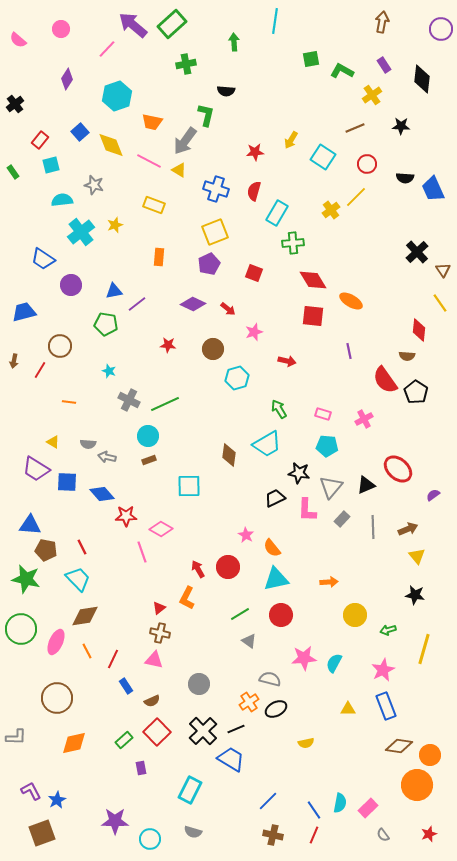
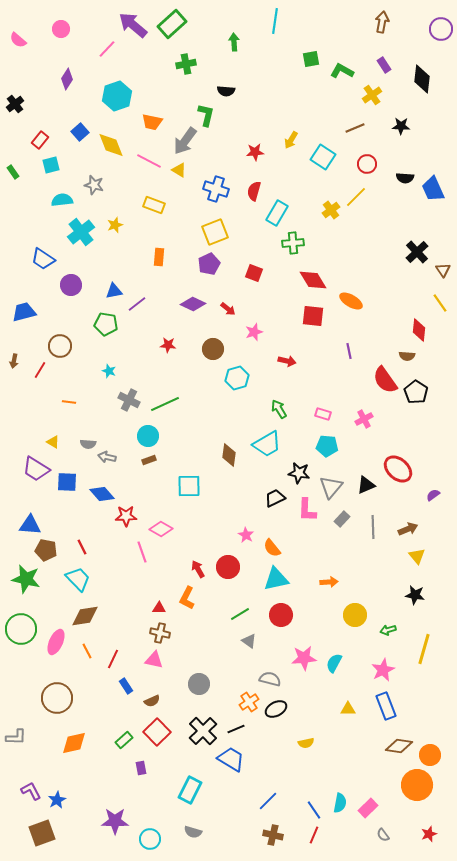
red triangle at (159, 608): rotated 40 degrees clockwise
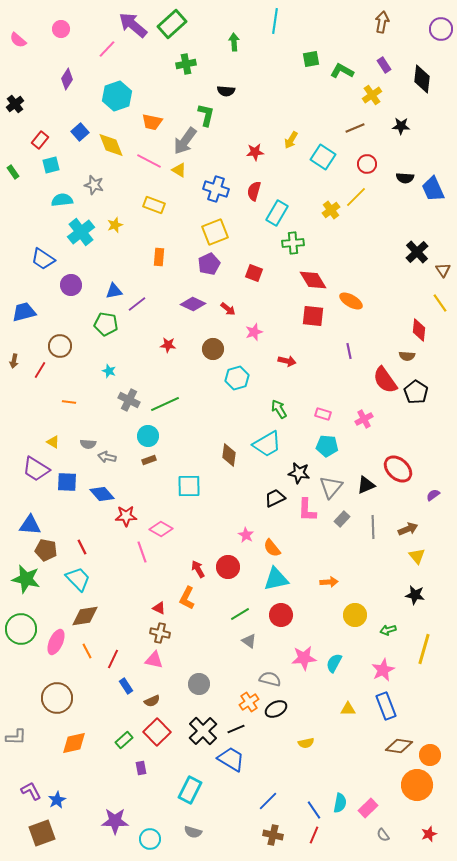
red triangle at (159, 608): rotated 24 degrees clockwise
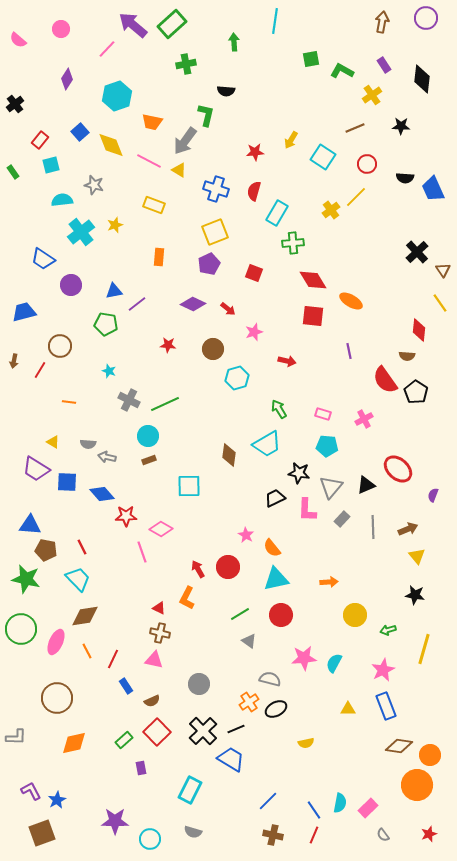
purple circle at (441, 29): moved 15 px left, 11 px up
purple semicircle at (433, 495): rotated 32 degrees counterclockwise
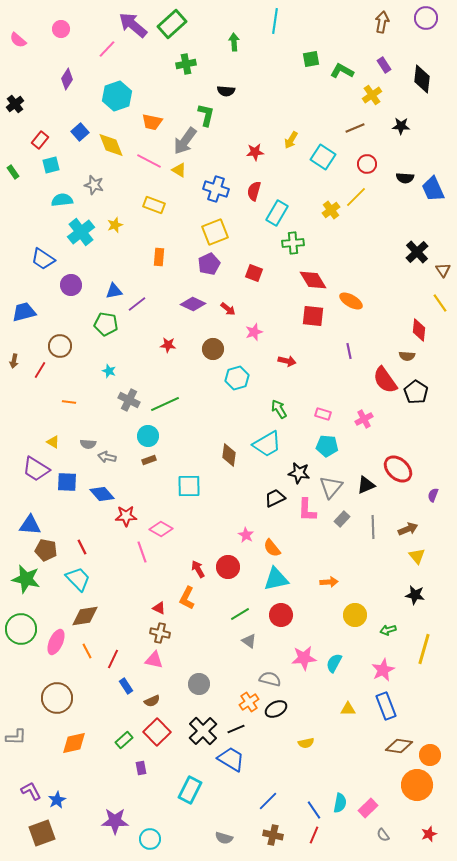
gray semicircle at (193, 832): moved 31 px right, 6 px down
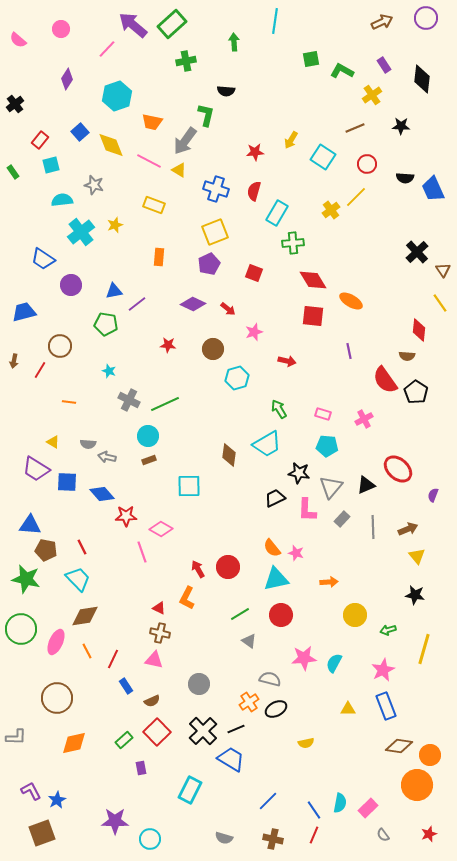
brown arrow at (382, 22): rotated 55 degrees clockwise
green cross at (186, 64): moved 3 px up
pink star at (246, 535): moved 50 px right, 18 px down; rotated 14 degrees counterclockwise
brown cross at (273, 835): moved 4 px down
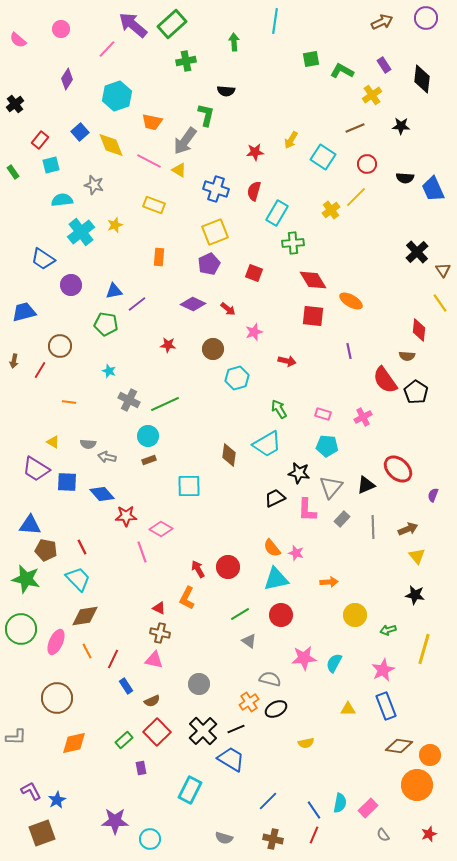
pink cross at (364, 419): moved 1 px left, 2 px up
